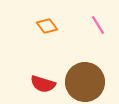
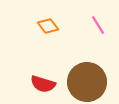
orange diamond: moved 1 px right
brown circle: moved 2 px right
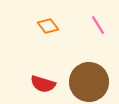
brown circle: moved 2 px right
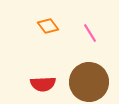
pink line: moved 8 px left, 8 px down
red semicircle: rotated 20 degrees counterclockwise
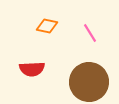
orange diamond: moved 1 px left; rotated 40 degrees counterclockwise
red semicircle: moved 11 px left, 15 px up
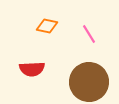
pink line: moved 1 px left, 1 px down
